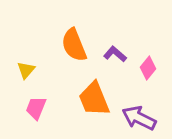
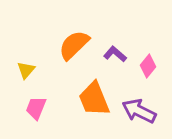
orange semicircle: rotated 68 degrees clockwise
pink diamond: moved 2 px up
purple arrow: moved 7 px up
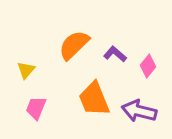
purple arrow: rotated 12 degrees counterclockwise
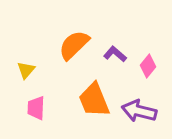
orange trapezoid: moved 1 px down
pink trapezoid: rotated 20 degrees counterclockwise
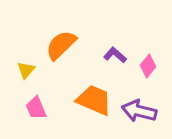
orange semicircle: moved 13 px left
purple L-shape: moved 1 px down
orange trapezoid: rotated 135 degrees clockwise
pink trapezoid: rotated 25 degrees counterclockwise
